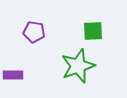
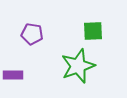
purple pentagon: moved 2 px left, 2 px down
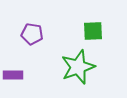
green star: moved 1 px down
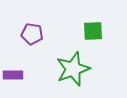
green star: moved 5 px left, 2 px down
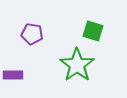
green square: rotated 20 degrees clockwise
green star: moved 4 px right, 4 px up; rotated 16 degrees counterclockwise
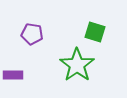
green square: moved 2 px right, 1 px down
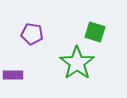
green star: moved 2 px up
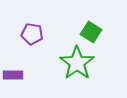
green square: moved 4 px left; rotated 15 degrees clockwise
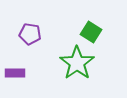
purple pentagon: moved 2 px left
purple rectangle: moved 2 px right, 2 px up
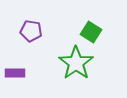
purple pentagon: moved 1 px right, 3 px up
green star: moved 1 px left
